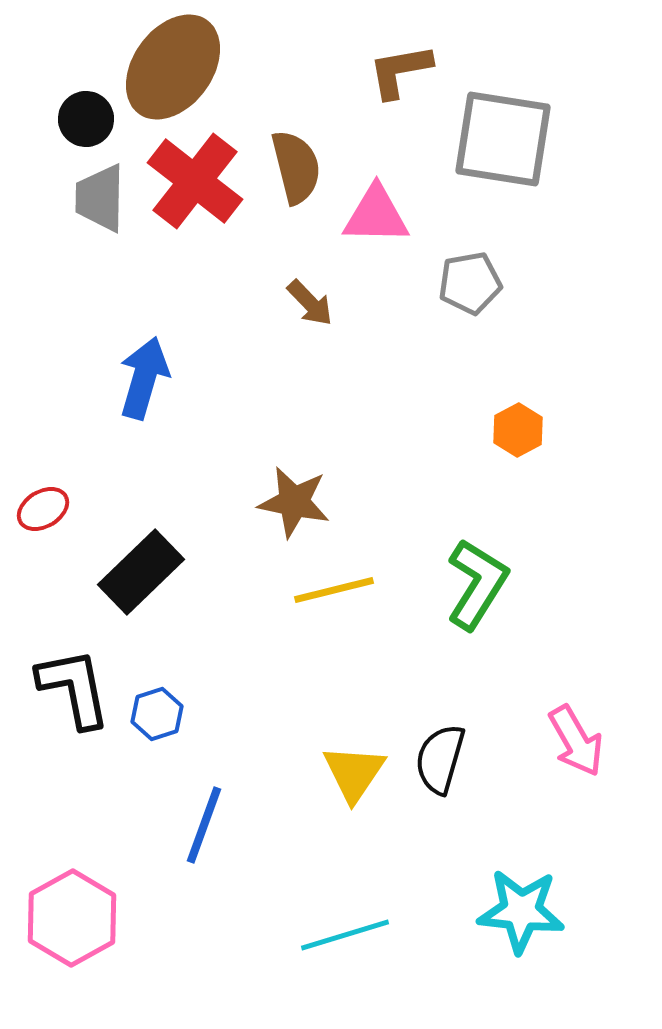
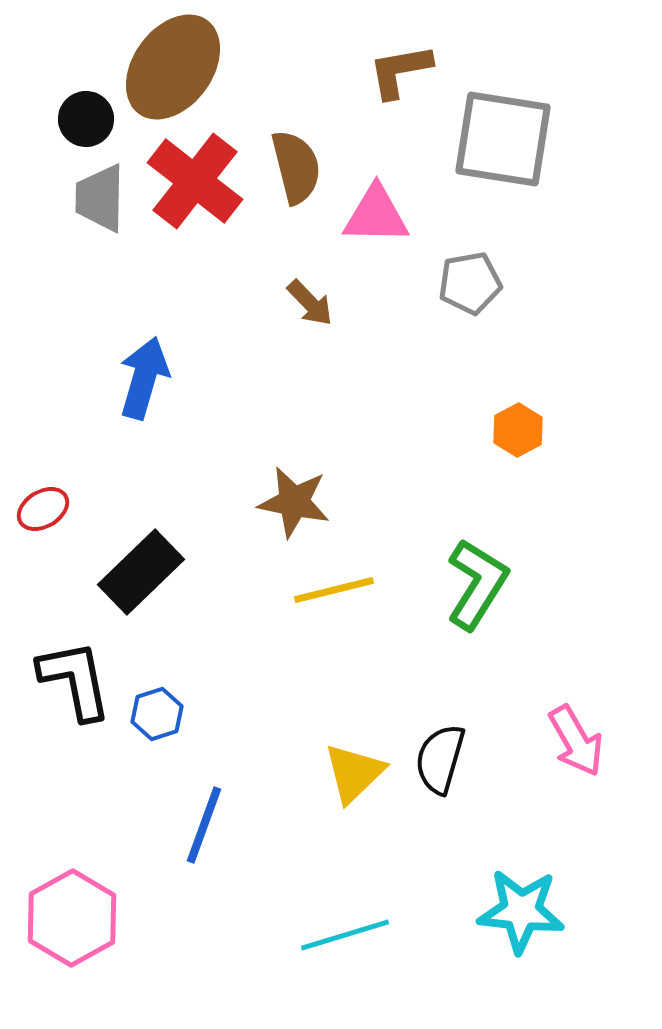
black L-shape: moved 1 px right, 8 px up
yellow triangle: rotated 12 degrees clockwise
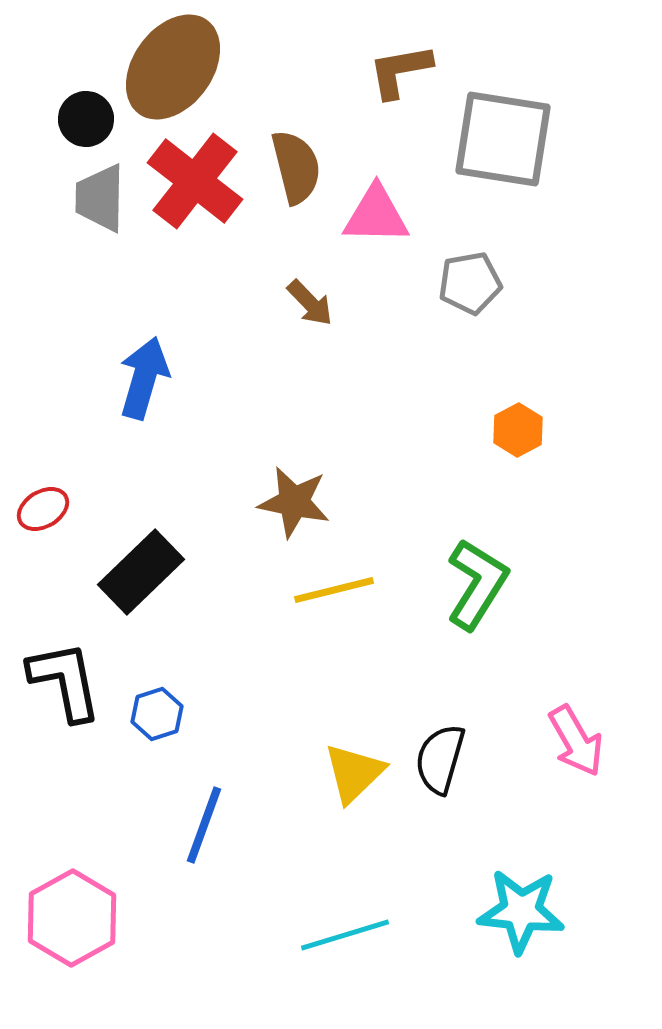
black L-shape: moved 10 px left, 1 px down
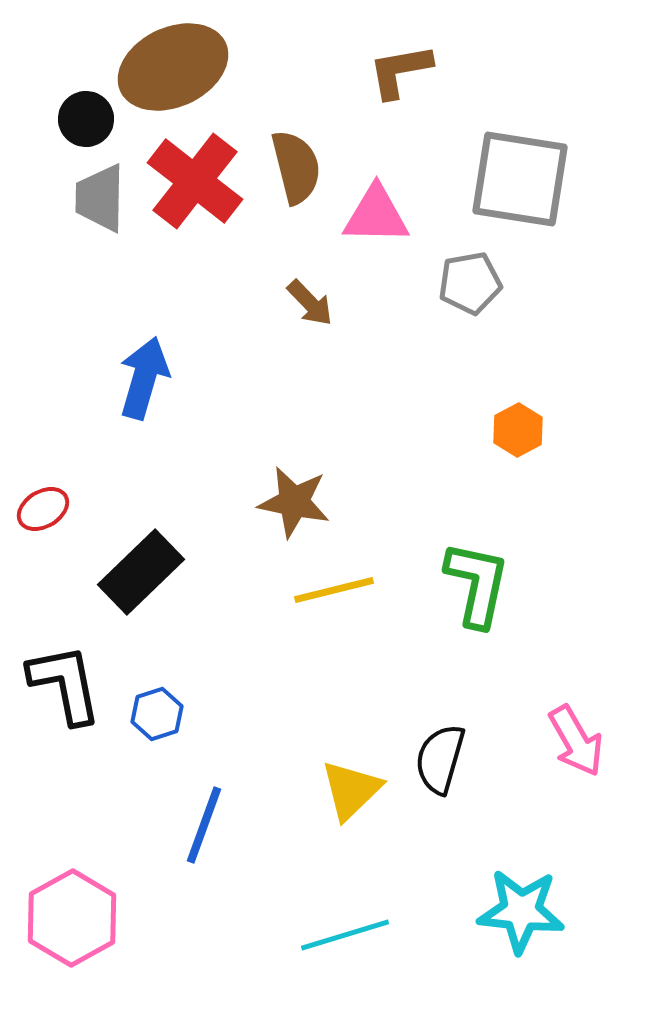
brown ellipse: rotated 29 degrees clockwise
gray square: moved 17 px right, 40 px down
green L-shape: rotated 20 degrees counterclockwise
black L-shape: moved 3 px down
yellow triangle: moved 3 px left, 17 px down
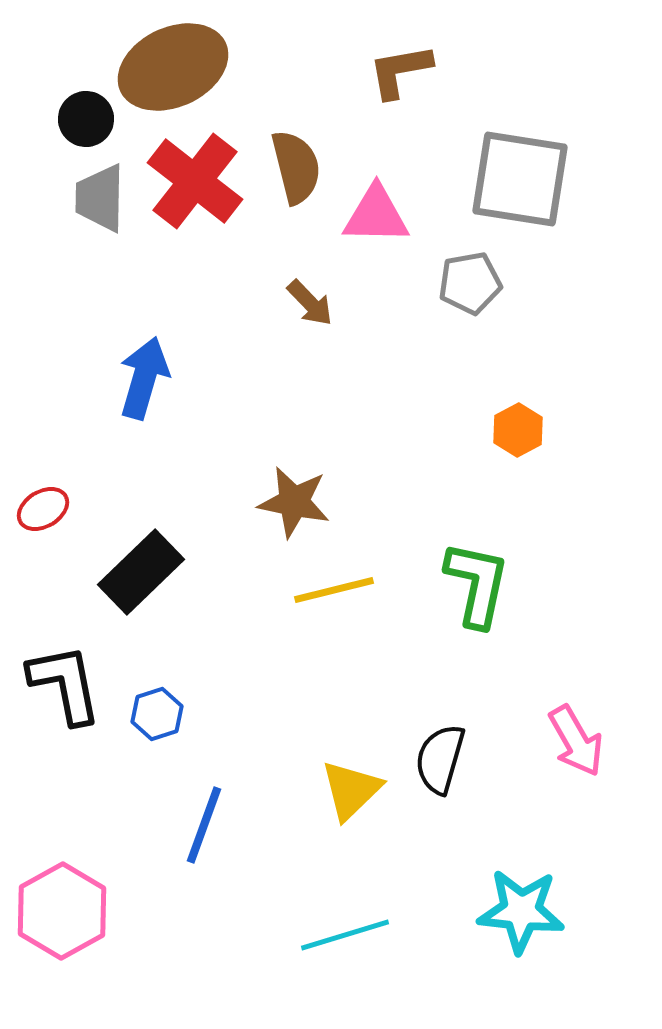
pink hexagon: moved 10 px left, 7 px up
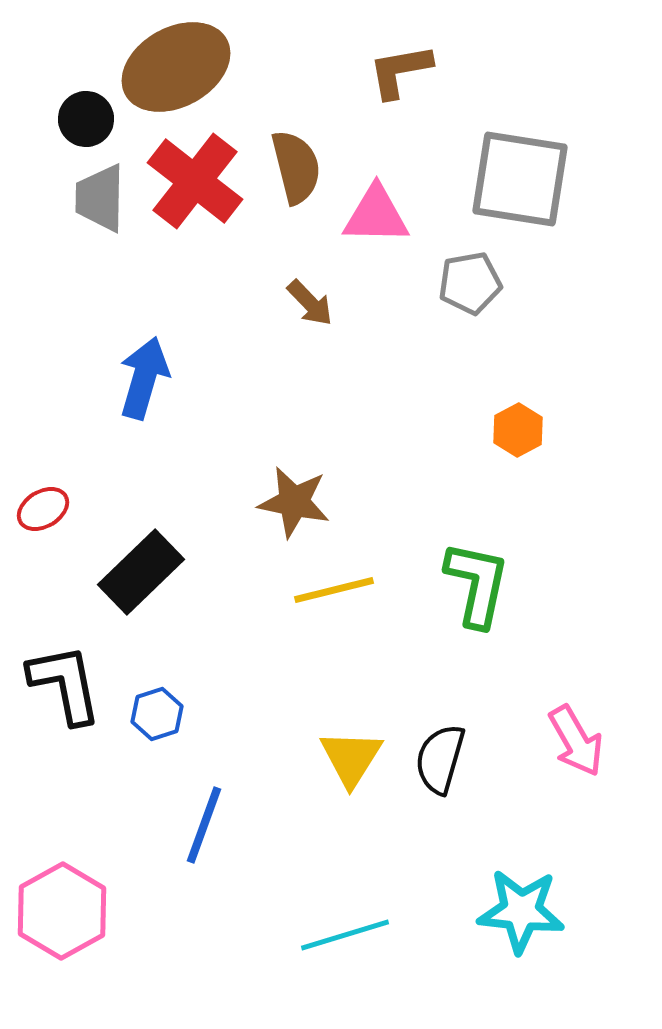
brown ellipse: moved 3 px right; rotated 4 degrees counterclockwise
yellow triangle: moved 32 px up; rotated 14 degrees counterclockwise
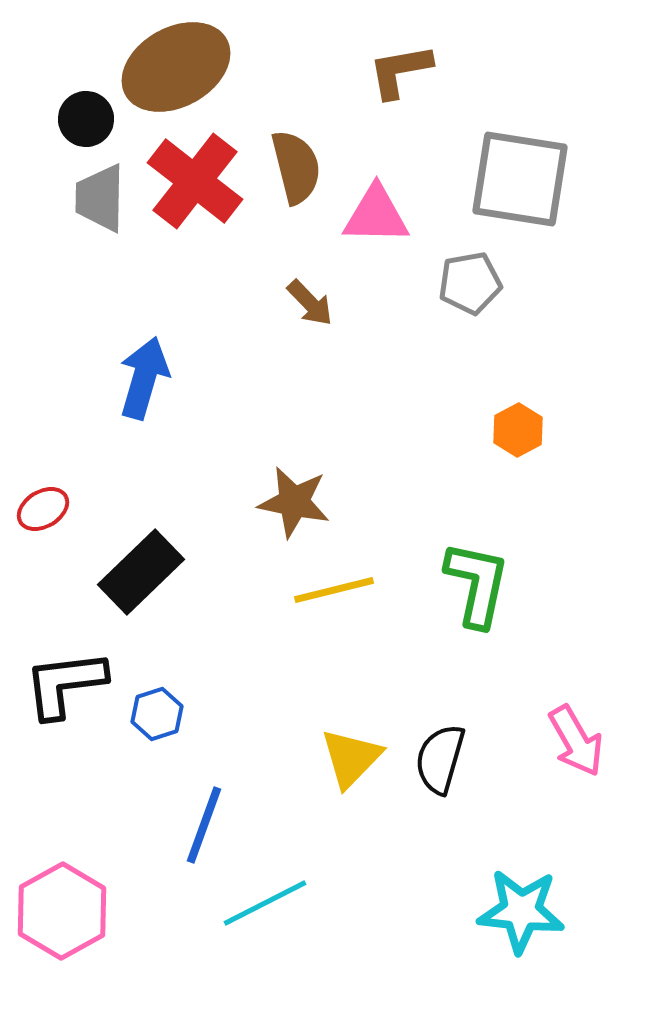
black L-shape: rotated 86 degrees counterclockwise
yellow triangle: rotated 12 degrees clockwise
cyan line: moved 80 px left, 32 px up; rotated 10 degrees counterclockwise
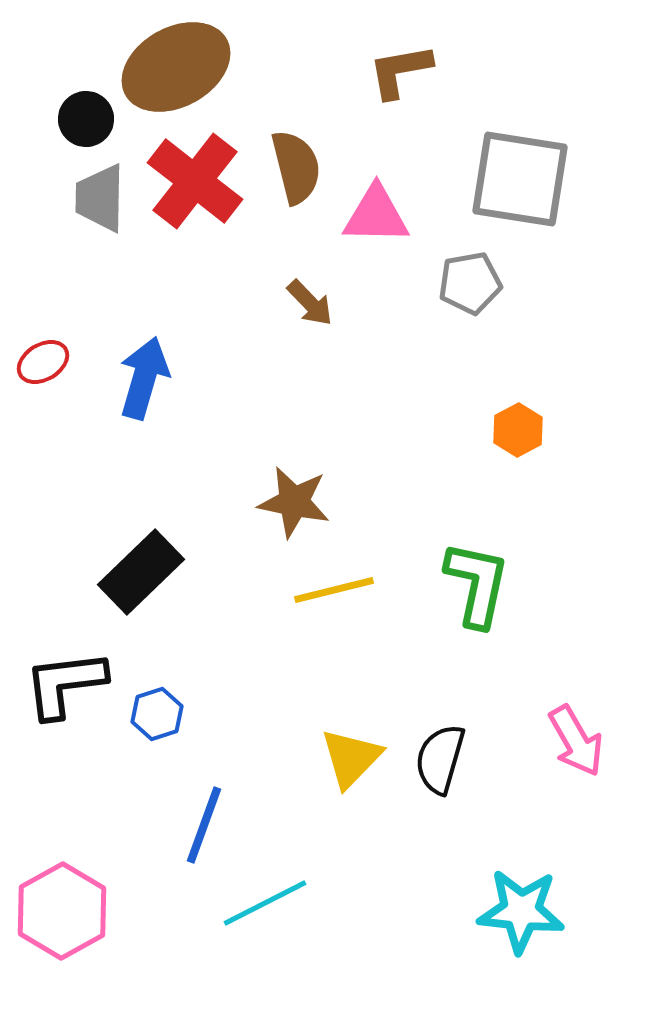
red ellipse: moved 147 px up
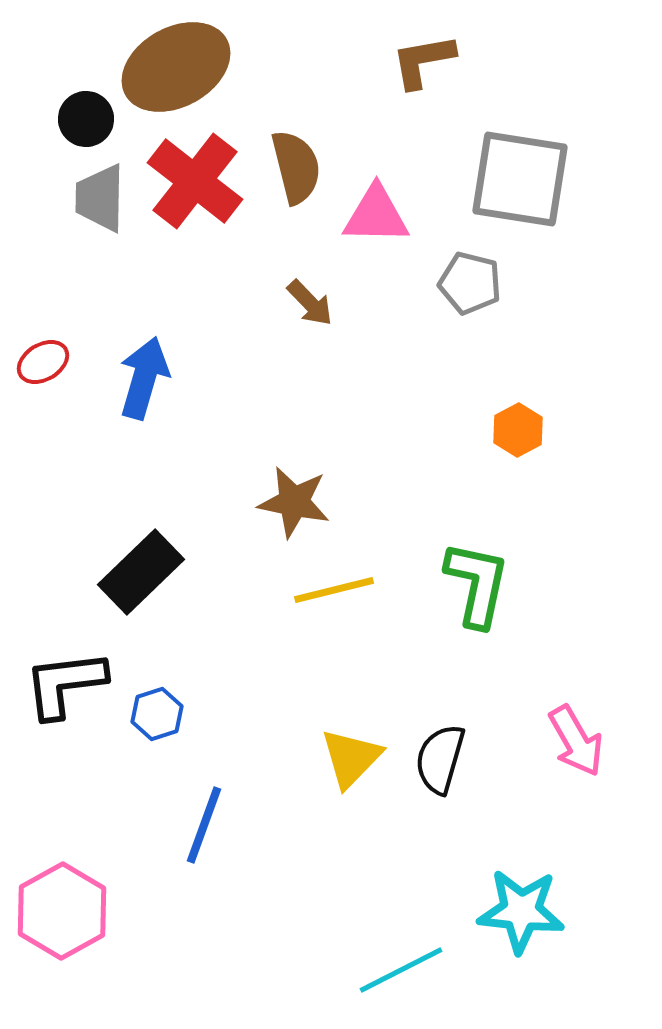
brown L-shape: moved 23 px right, 10 px up
gray pentagon: rotated 24 degrees clockwise
cyan line: moved 136 px right, 67 px down
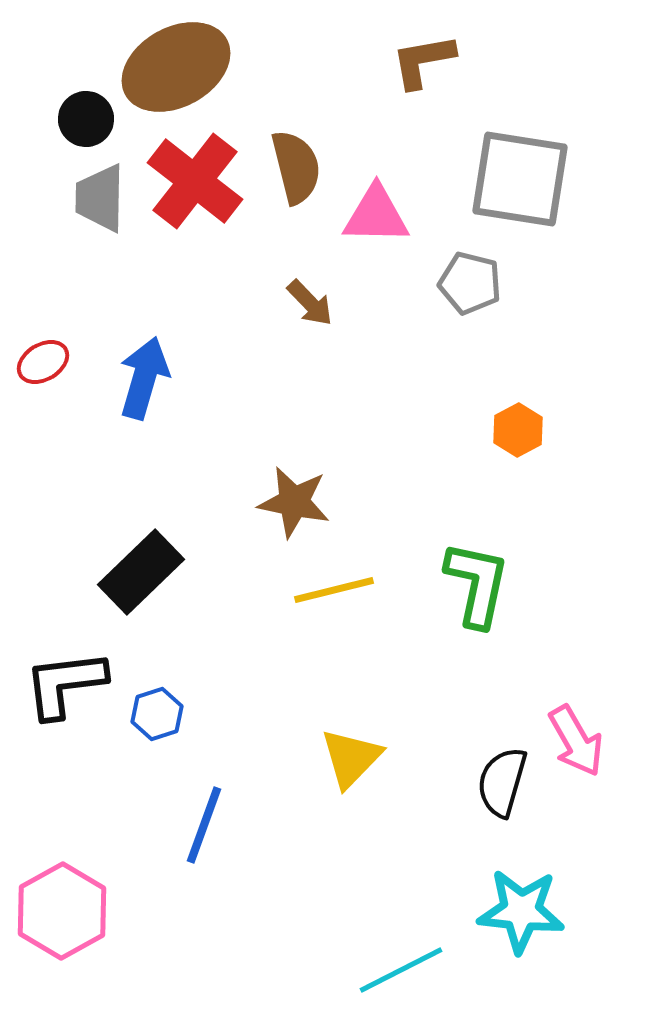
black semicircle: moved 62 px right, 23 px down
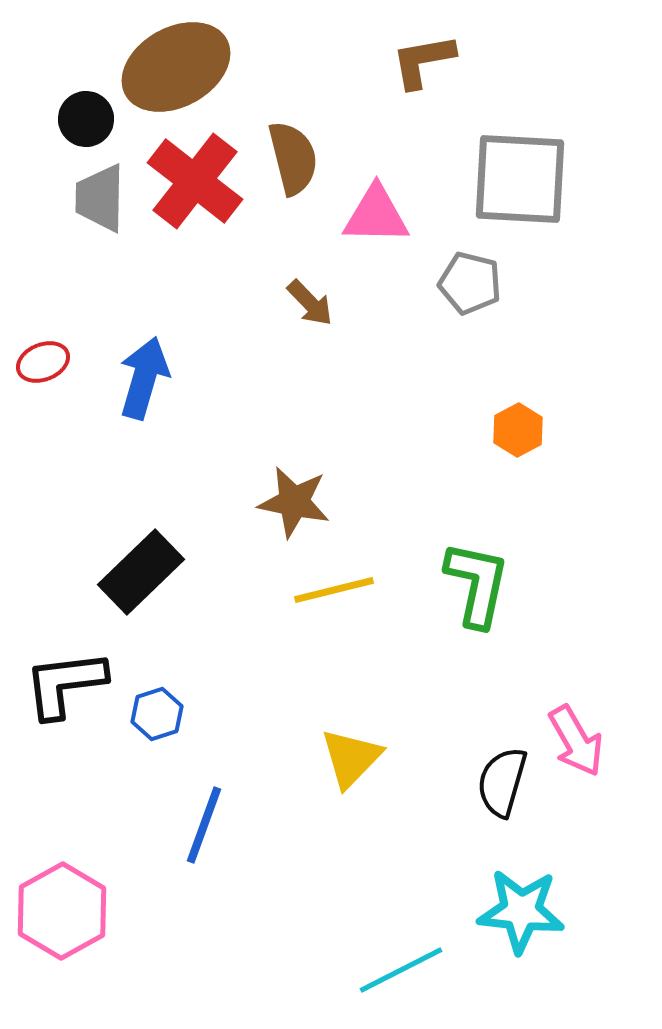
brown semicircle: moved 3 px left, 9 px up
gray square: rotated 6 degrees counterclockwise
red ellipse: rotated 9 degrees clockwise
